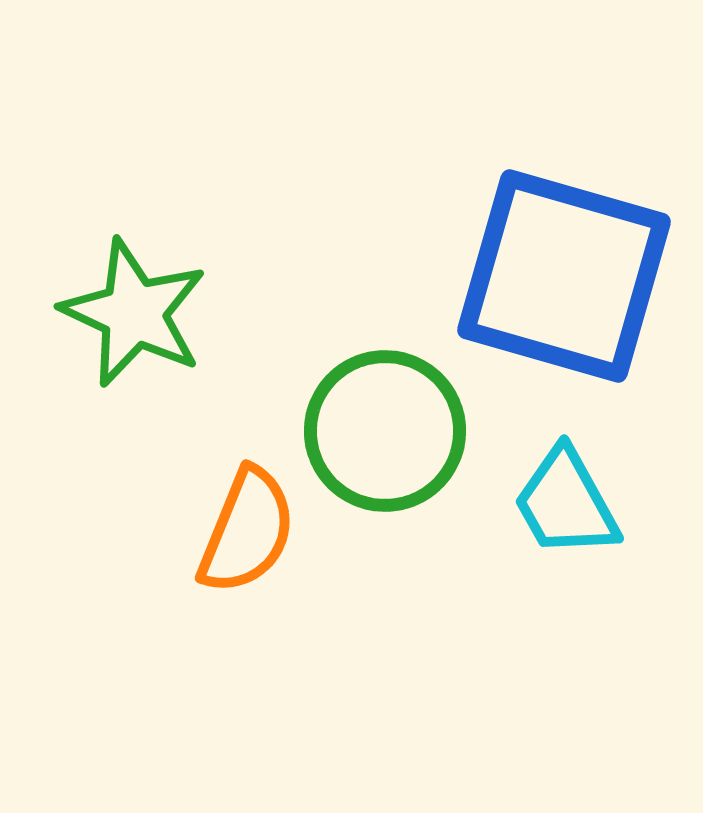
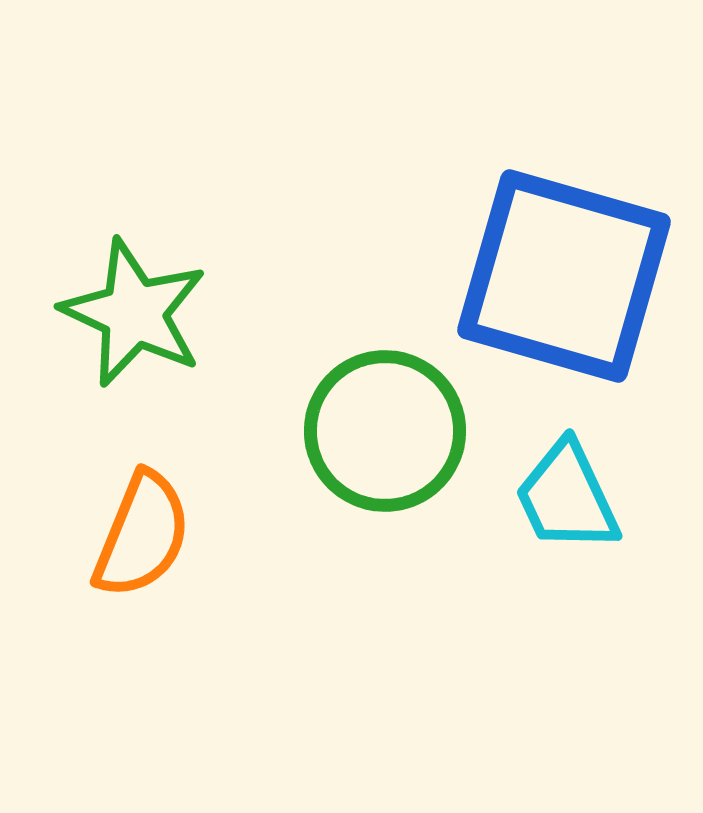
cyan trapezoid: moved 1 px right, 6 px up; rotated 4 degrees clockwise
orange semicircle: moved 105 px left, 4 px down
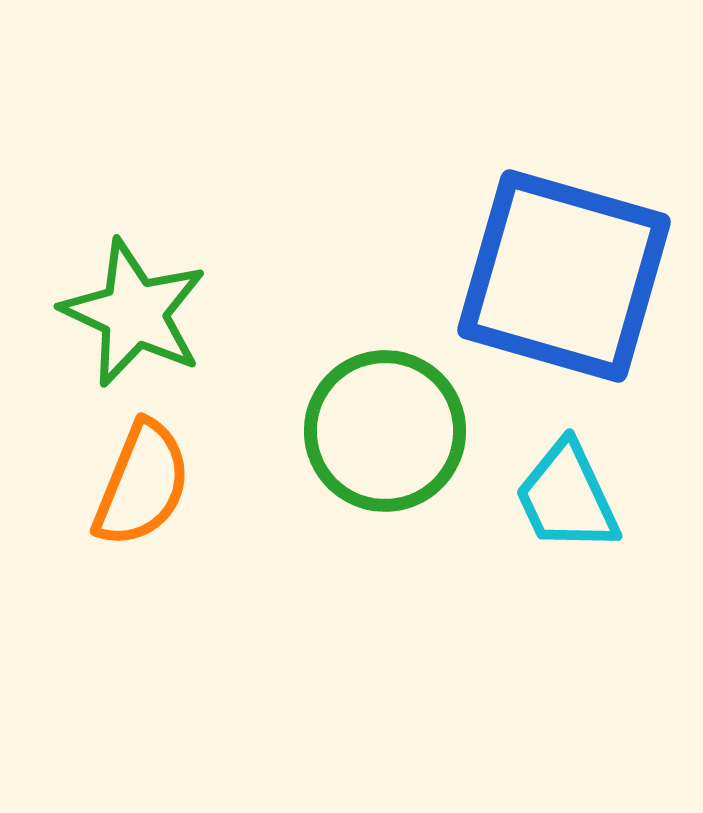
orange semicircle: moved 51 px up
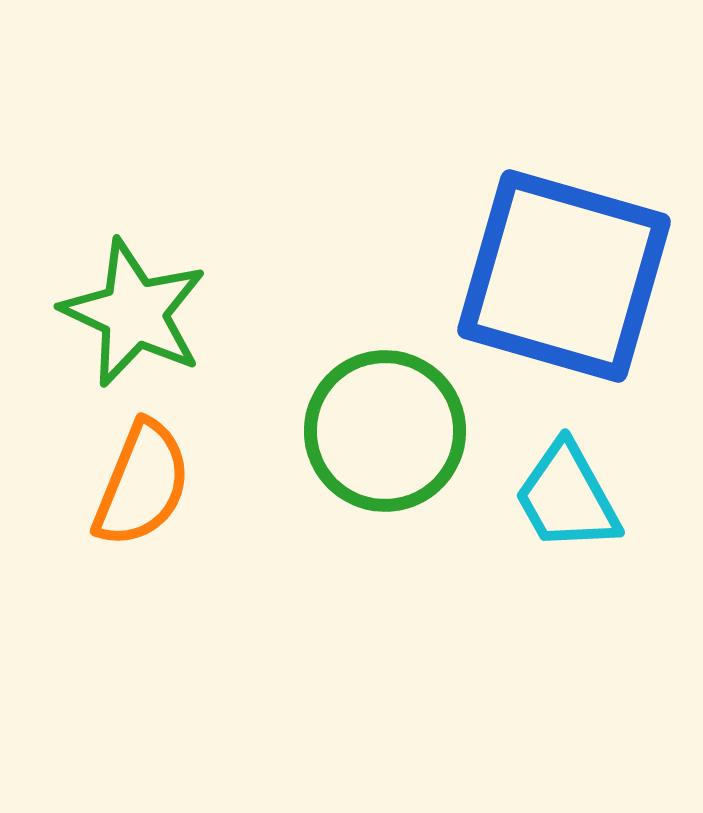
cyan trapezoid: rotated 4 degrees counterclockwise
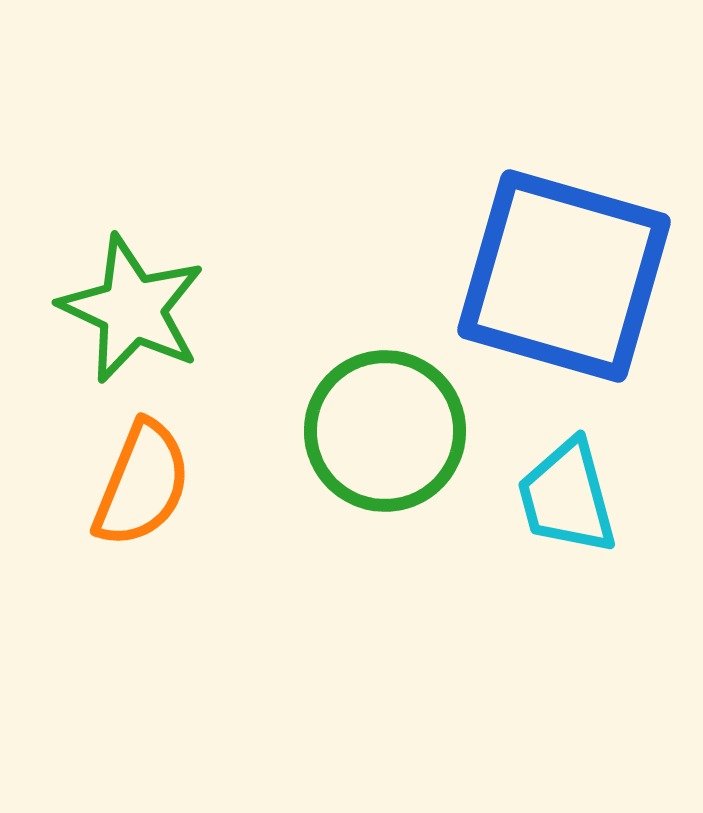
green star: moved 2 px left, 4 px up
cyan trapezoid: rotated 14 degrees clockwise
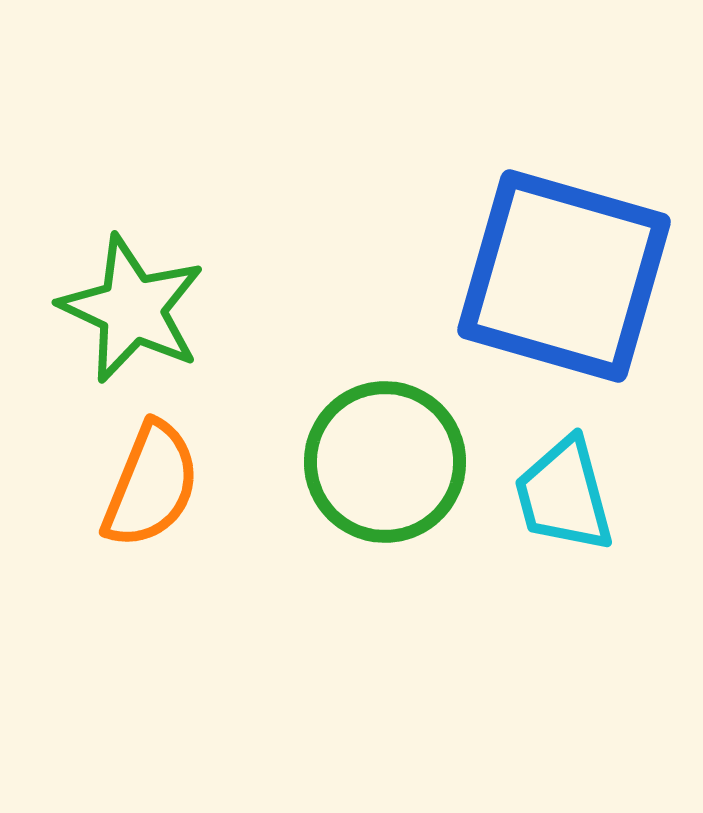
green circle: moved 31 px down
orange semicircle: moved 9 px right, 1 px down
cyan trapezoid: moved 3 px left, 2 px up
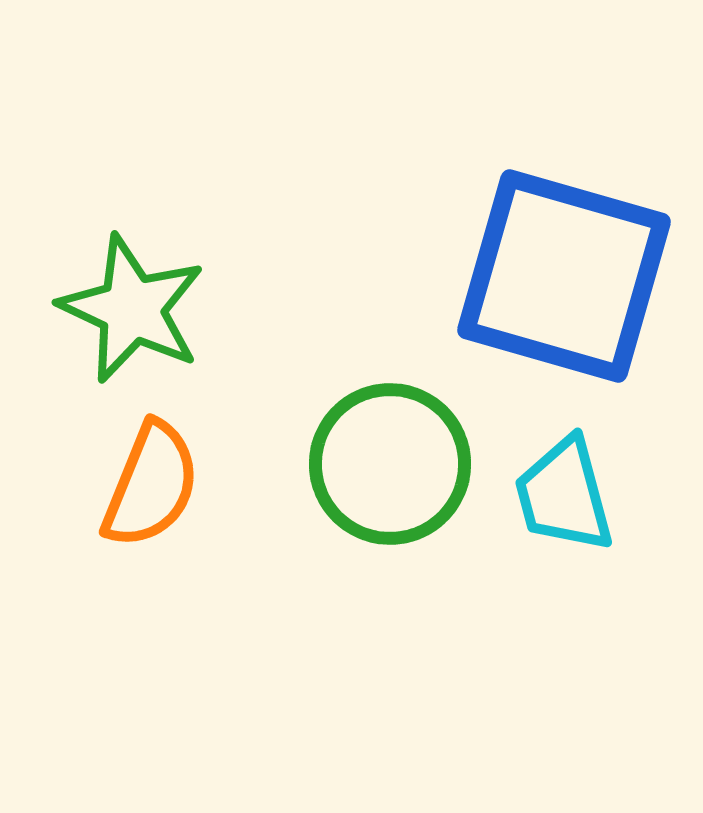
green circle: moved 5 px right, 2 px down
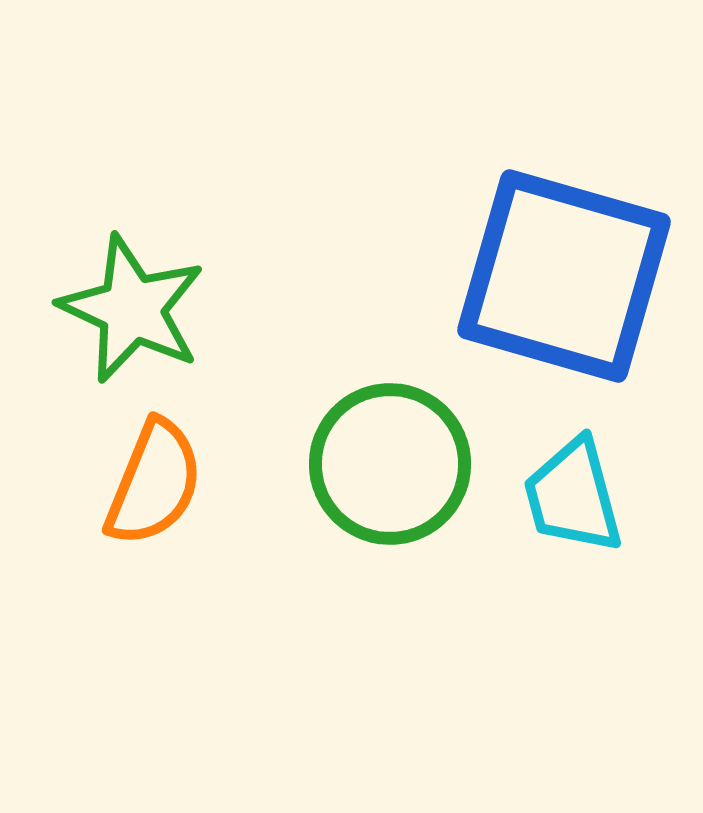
orange semicircle: moved 3 px right, 2 px up
cyan trapezoid: moved 9 px right, 1 px down
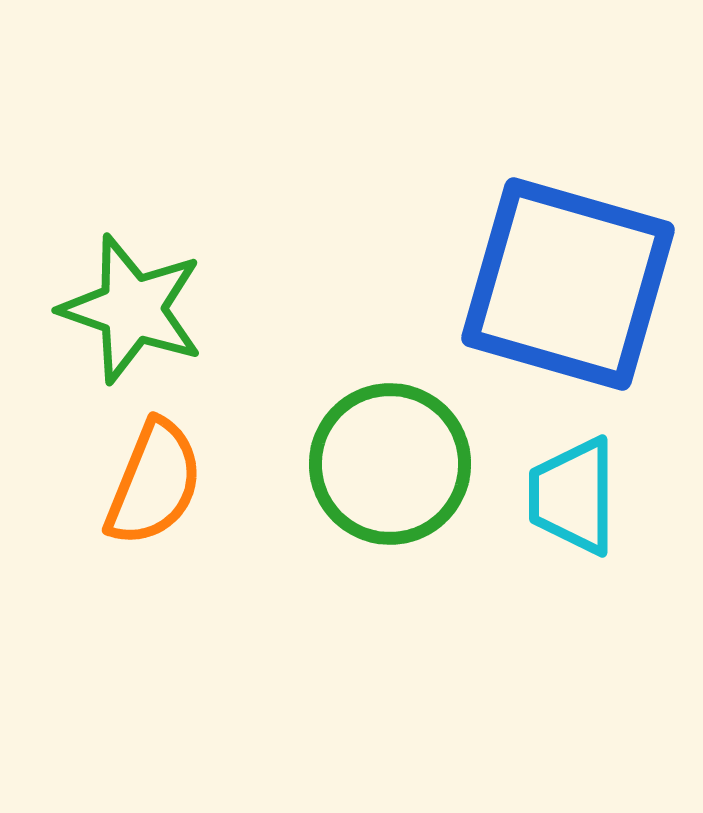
blue square: moved 4 px right, 8 px down
green star: rotated 6 degrees counterclockwise
cyan trapezoid: rotated 15 degrees clockwise
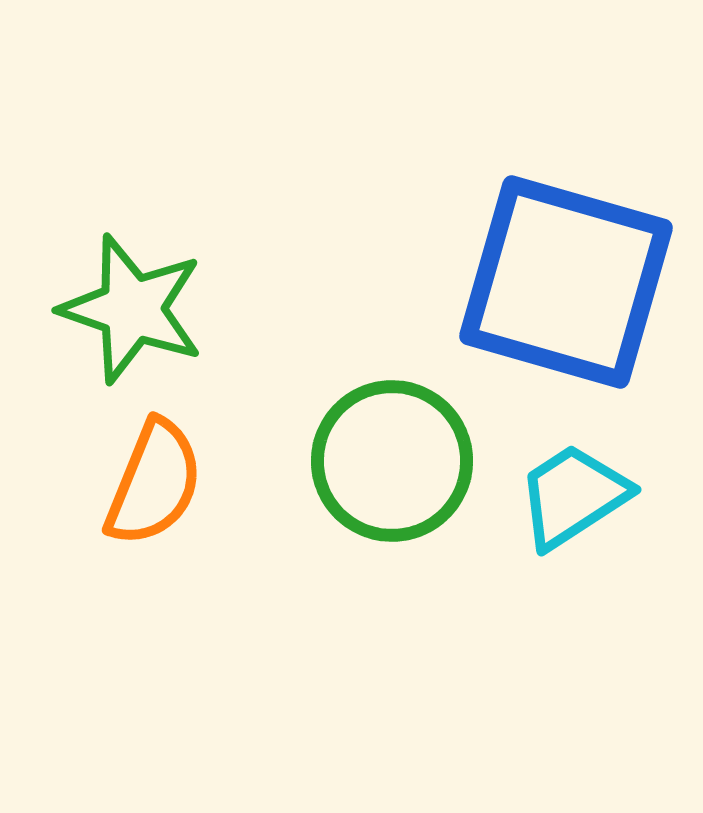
blue square: moved 2 px left, 2 px up
green circle: moved 2 px right, 3 px up
cyan trapezoid: rotated 57 degrees clockwise
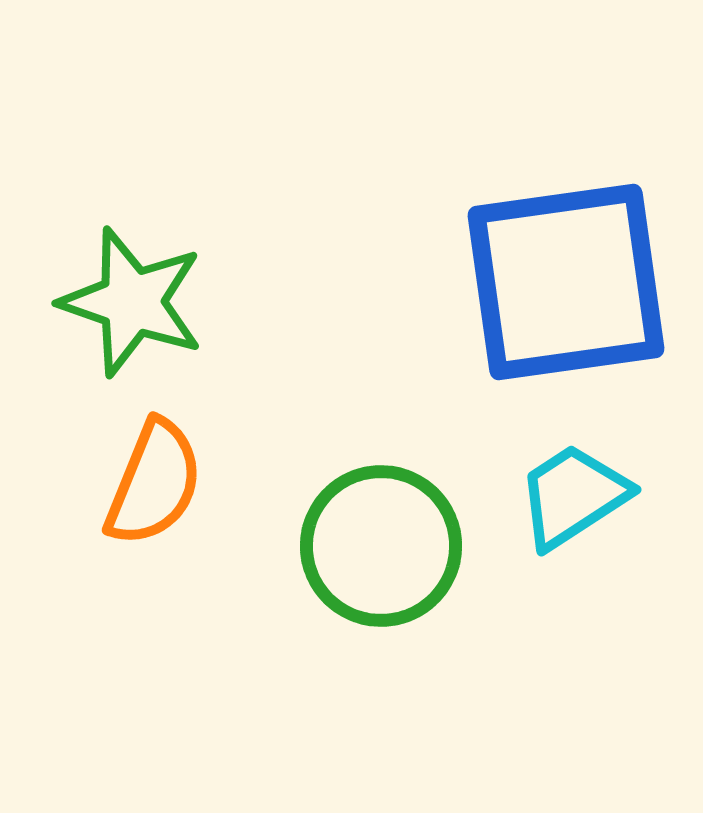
blue square: rotated 24 degrees counterclockwise
green star: moved 7 px up
green circle: moved 11 px left, 85 px down
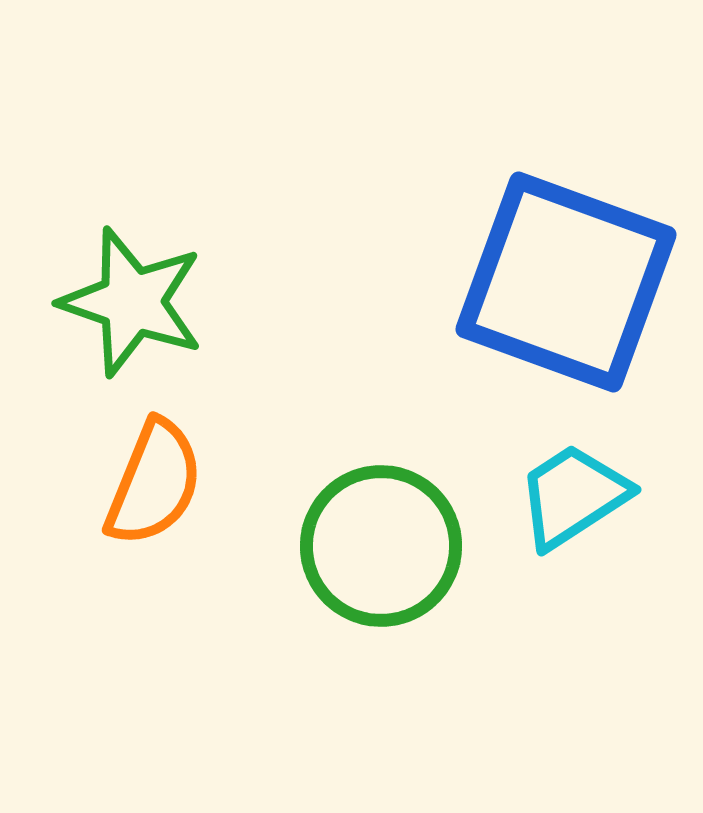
blue square: rotated 28 degrees clockwise
